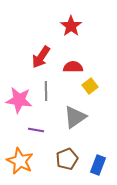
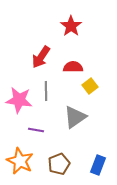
brown pentagon: moved 8 px left, 5 px down
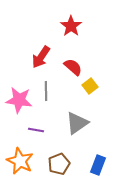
red semicircle: rotated 42 degrees clockwise
gray triangle: moved 2 px right, 6 px down
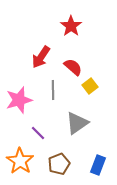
gray line: moved 7 px right, 1 px up
pink star: rotated 24 degrees counterclockwise
purple line: moved 2 px right, 3 px down; rotated 35 degrees clockwise
orange star: rotated 8 degrees clockwise
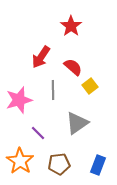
brown pentagon: rotated 15 degrees clockwise
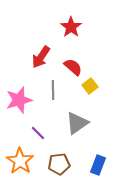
red star: moved 1 px down
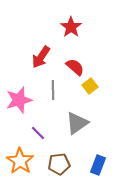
red semicircle: moved 2 px right
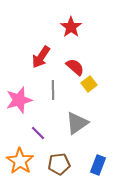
yellow square: moved 1 px left, 2 px up
